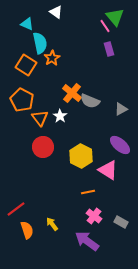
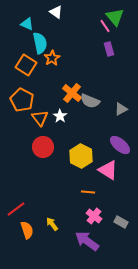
orange line: rotated 16 degrees clockwise
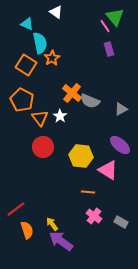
yellow hexagon: rotated 20 degrees counterclockwise
purple arrow: moved 26 px left
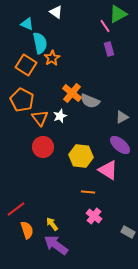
green triangle: moved 3 px right, 3 px up; rotated 42 degrees clockwise
gray triangle: moved 1 px right, 8 px down
white star: rotated 16 degrees clockwise
gray rectangle: moved 7 px right, 10 px down
purple arrow: moved 5 px left, 4 px down
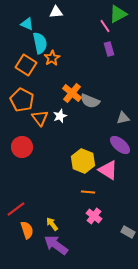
white triangle: rotated 40 degrees counterclockwise
gray triangle: moved 1 px right, 1 px down; rotated 16 degrees clockwise
red circle: moved 21 px left
yellow hexagon: moved 2 px right, 5 px down; rotated 15 degrees clockwise
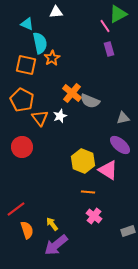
orange square: rotated 20 degrees counterclockwise
gray rectangle: moved 1 px up; rotated 48 degrees counterclockwise
purple arrow: rotated 75 degrees counterclockwise
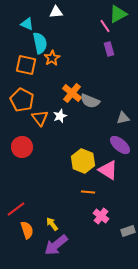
pink cross: moved 7 px right
